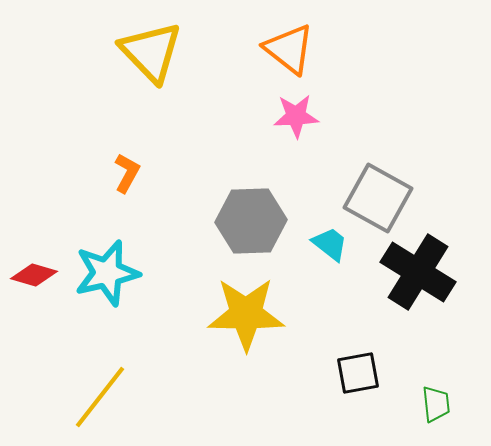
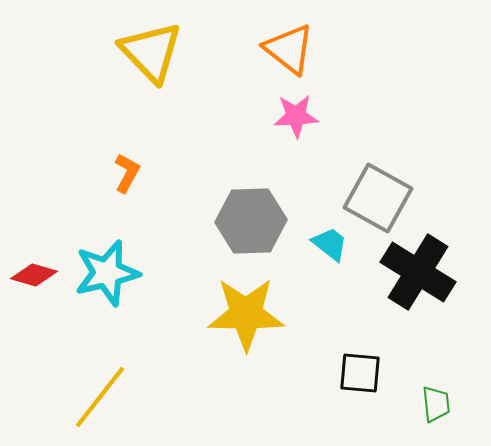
black square: moved 2 px right; rotated 15 degrees clockwise
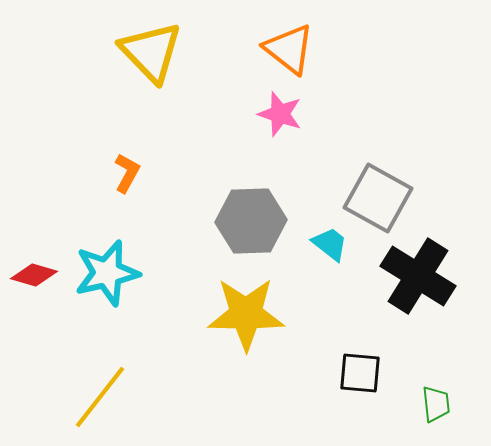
pink star: moved 16 px left, 2 px up; rotated 21 degrees clockwise
black cross: moved 4 px down
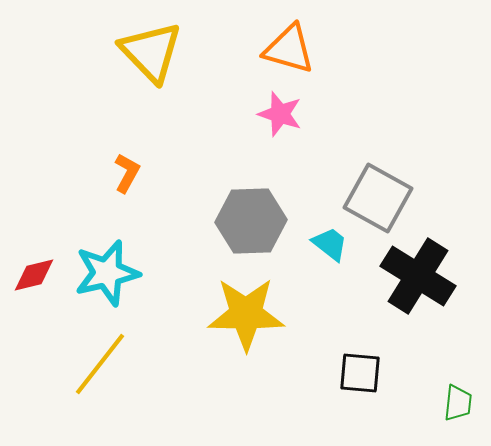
orange triangle: rotated 22 degrees counterclockwise
red diamond: rotated 30 degrees counterclockwise
yellow line: moved 33 px up
green trapezoid: moved 22 px right, 1 px up; rotated 12 degrees clockwise
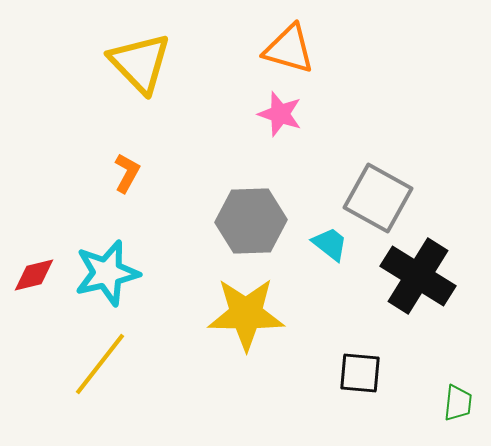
yellow triangle: moved 11 px left, 11 px down
